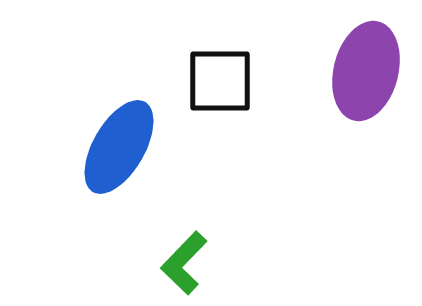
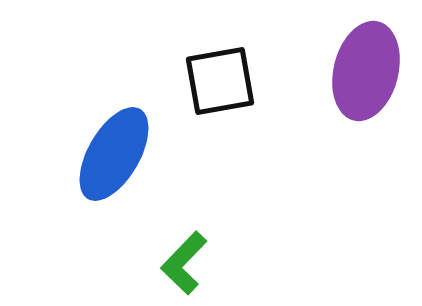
black square: rotated 10 degrees counterclockwise
blue ellipse: moved 5 px left, 7 px down
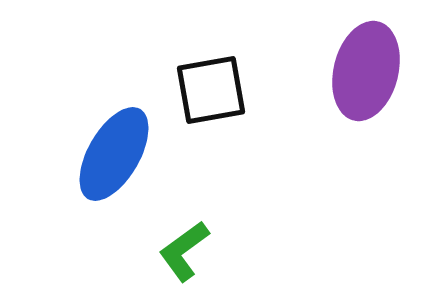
black square: moved 9 px left, 9 px down
green L-shape: moved 12 px up; rotated 10 degrees clockwise
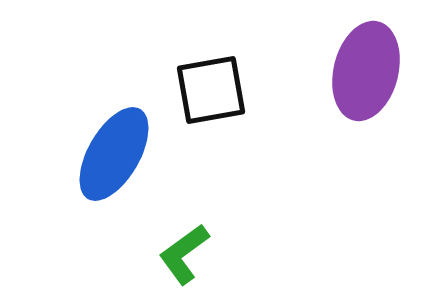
green L-shape: moved 3 px down
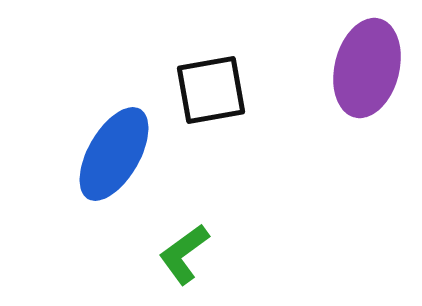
purple ellipse: moved 1 px right, 3 px up
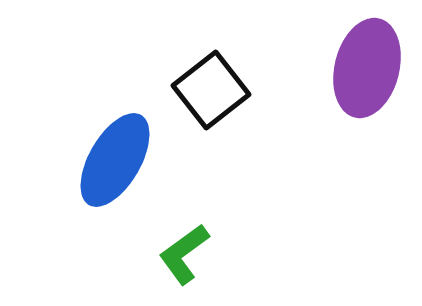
black square: rotated 28 degrees counterclockwise
blue ellipse: moved 1 px right, 6 px down
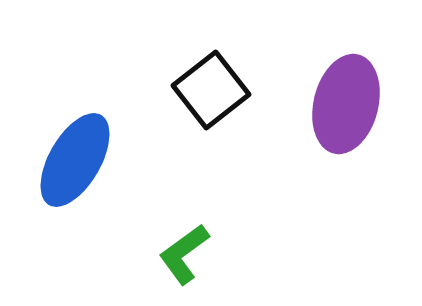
purple ellipse: moved 21 px left, 36 px down
blue ellipse: moved 40 px left
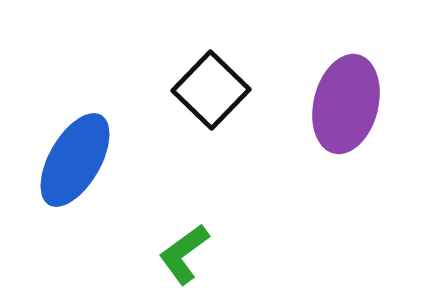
black square: rotated 8 degrees counterclockwise
